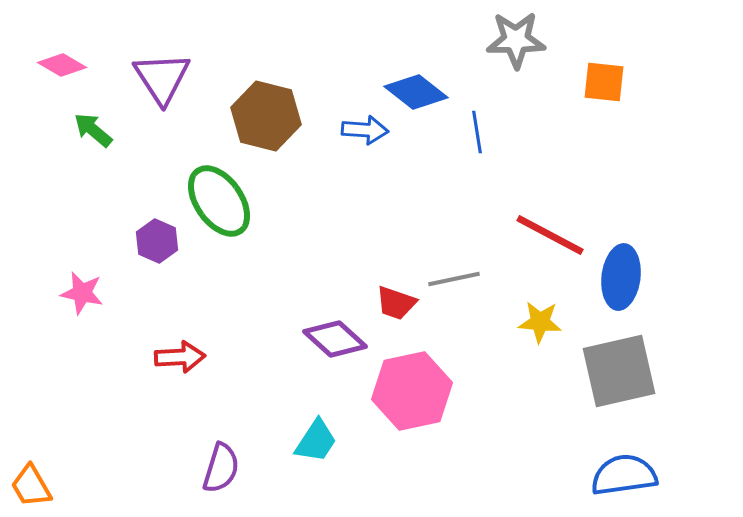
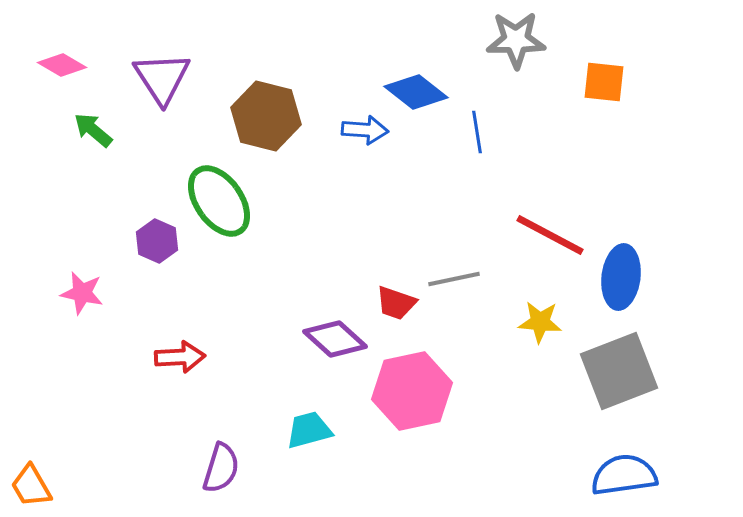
gray square: rotated 8 degrees counterclockwise
cyan trapezoid: moved 7 px left, 11 px up; rotated 138 degrees counterclockwise
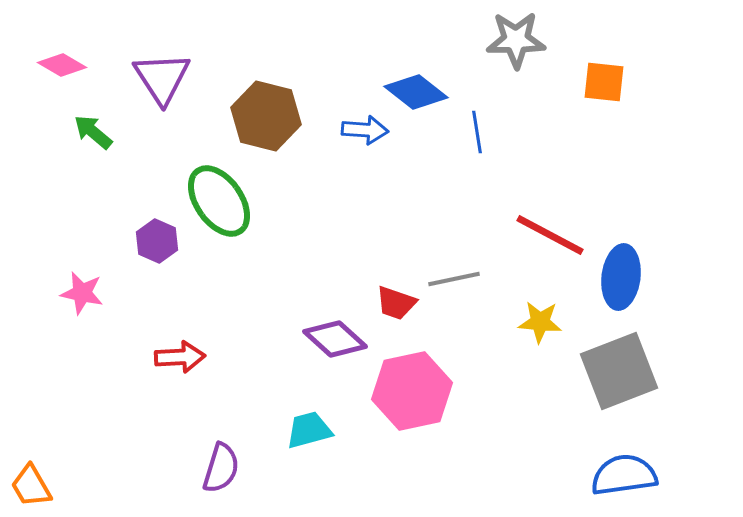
green arrow: moved 2 px down
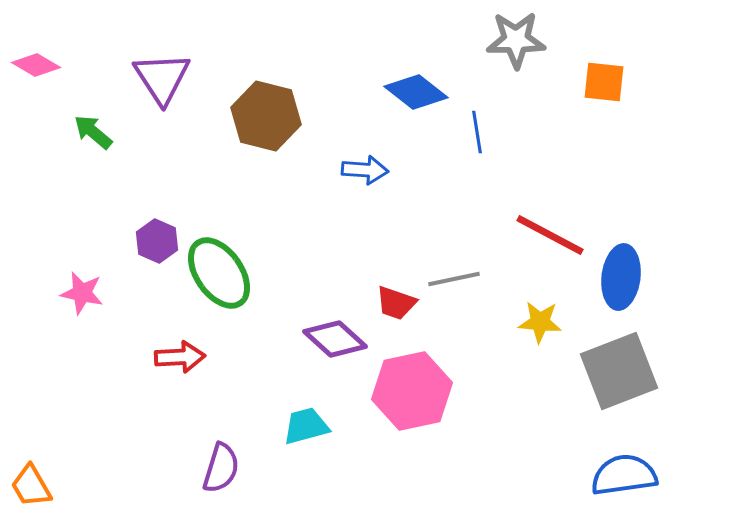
pink diamond: moved 26 px left
blue arrow: moved 40 px down
green ellipse: moved 72 px down
cyan trapezoid: moved 3 px left, 4 px up
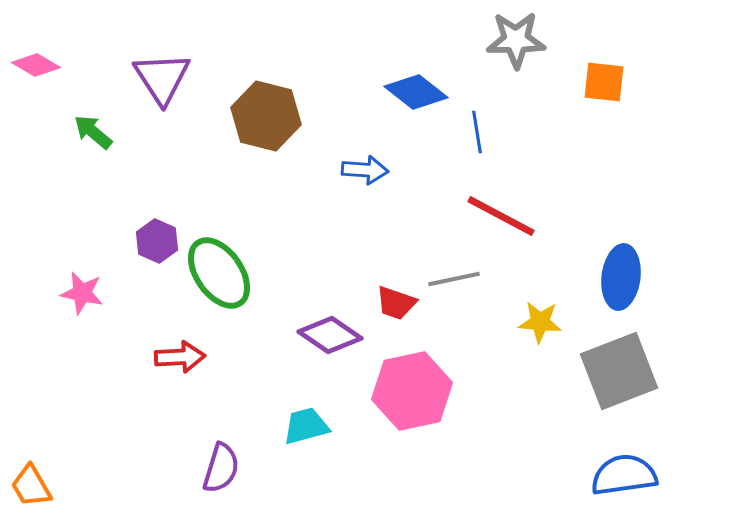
red line: moved 49 px left, 19 px up
purple diamond: moved 5 px left, 4 px up; rotated 8 degrees counterclockwise
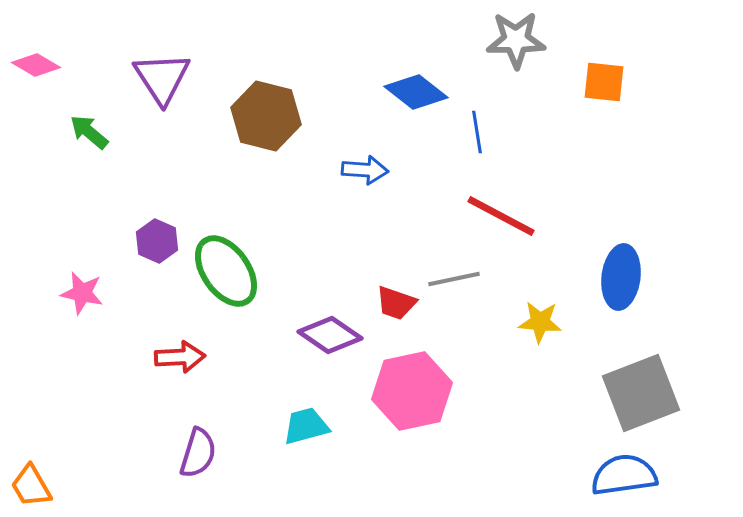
green arrow: moved 4 px left
green ellipse: moved 7 px right, 2 px up
gray square: moved 22 px right, 22 px down
purple semicircle: moved 23 px left, 15 px up
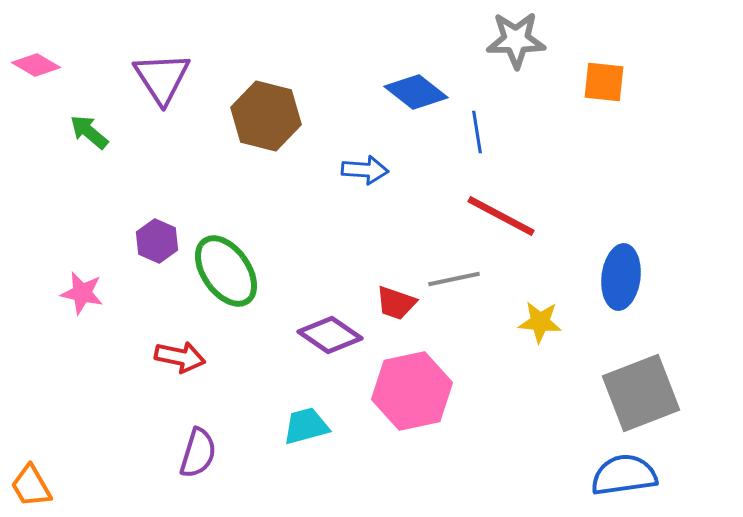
red arrow: rotated 15 degrees clockwise
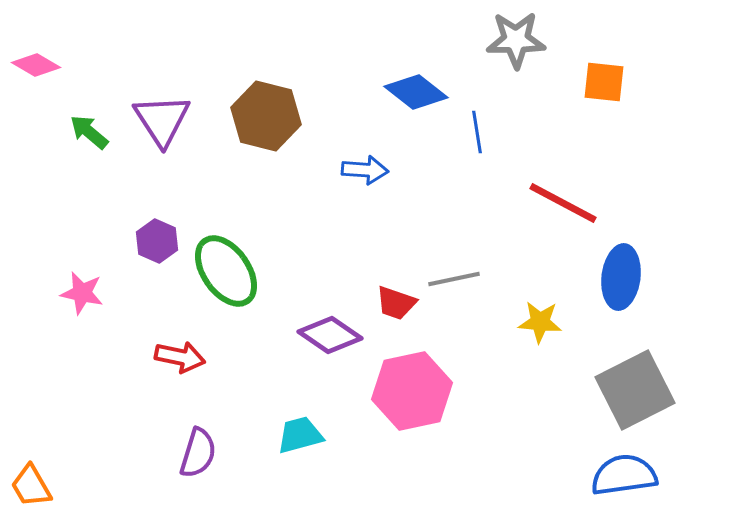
purple triangle: moved 42 px down
red line: moved 62 px right, 13 px up
gray square: moved 6 px left, 3 px up; rotated 6 degrees counterclockwise
cyan trapezoid: moved 6 px left, 9 px down
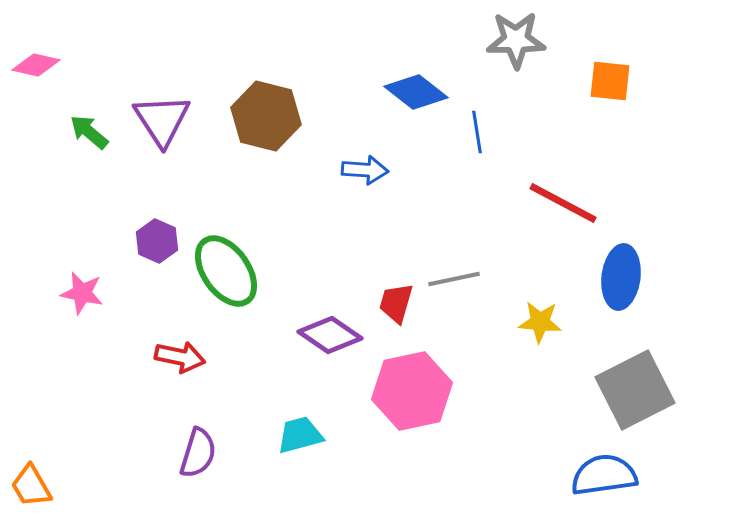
pink diamond: rotated 18 degrees counterclockwise
orange square: moved 6 px right, 1 px up
red trapezoid: rotated 87 degrees clockwise
blue semicircle: moved 20 px left
